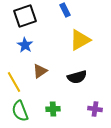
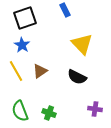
black square: moved 2 px down
yellow triangle: moved 2 px right, 4 px down; rotated 45 degrees counterclockwise
blue star: moved 3 px left
black semicircle: rotated 42 degrees clockwise
yellow line: moved 2 px right, 11 px up
green cross: moved 4 px left, 4 px down; rotated 24 degrees clockwise
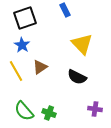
brown triangle: moved 4 px up
green semicircle: moved 4 px right; rotated 20 degrees counterclockwise
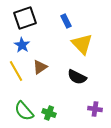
blue rectangle: moved 1 px right, 11 px down
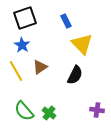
black semicircle: moved 2 px left, 2 px up; rotated 90 degrees counterclockwise
purple cross: moved 2 px right, 1 px down
green cross: rotated 16 degrees clockwise
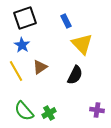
green cross: rotated 24 degrees clockwise
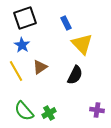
blue rectangle: moved 2 px down
